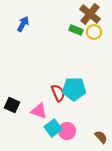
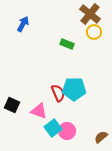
green rectangle: moved 9 px left, 14 px down
brown semicircle: rotated 88 degrees counterclockwise
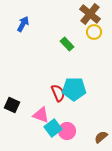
green rectangle: rotated 24 degrees clockwise
pink triangle: moved 2 px right, 4 px down
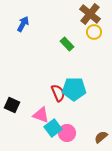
pink circle: moved 2 px down
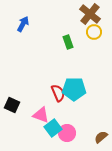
green rectangle: moved 1 px right, 2 px up; rotated 24 degrees clockwise
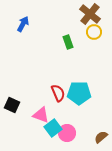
cyan pentagon: moved 5 px right, 4 px down
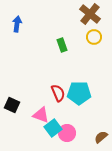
blue arrow: moved 6 px left; rotated 21 degrees counterclockwise
yellow circle: moved 5 px down
green rectangle: moved 6 px left, 3 px down
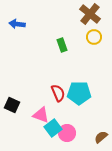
blue arrow: rotated 91 degrees counterclockwise
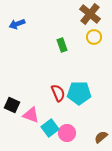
blue arrow: rotated 28 degrees counterclockwise
pink triangle: moved 10 px left
cyan square: moved 3 px left
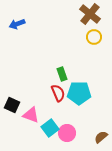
green rectangle: moved 29 px down
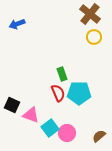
brown semicircle: moved 2 px left, 1 px up
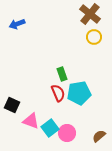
cyan pentagon: rotated 10 degrees counterclockwise
pink triangle: moved 6 px down
